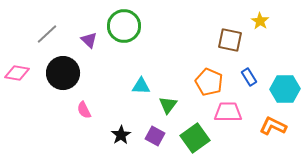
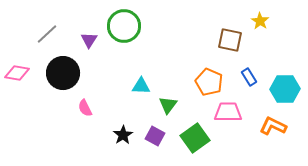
purple triangle: rotated 18 degrees clockwise
pink semicircle: moved 1 px right, 2 px up
black star: moved 2 px right
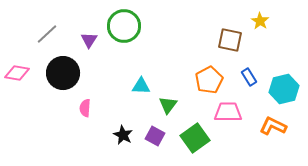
orange pentagon: moved 2 px up; rotated 20 degrees clockwise
cyan hexagon: moved 1 px left; rotated 12 degrees counterclockwise
pink semicircle: rotated 30 degrees clockwise
black star: rotated 12 degrees counterclockwise
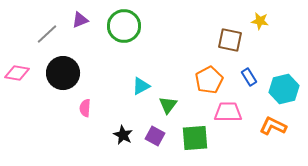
yellow star: rotated 24 degrees counterclockwise
purple triangle: moved 9 px left, 20 px up; rotated 36 degrees clockwise
cyan triangle: rotated 30 degrees counterclockwise
green square: rotated 32 degrees clockwise
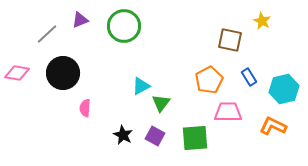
yellow star: moved 2 px right; rotated 18 degrees clockwise
green triangle: moved 7 px left, 2 px up
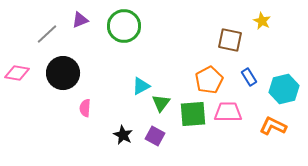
green square: moved 2 px left, 24 px up
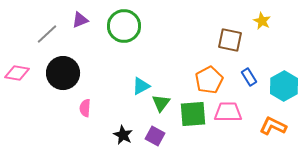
cyan hexagon: moved 3 px up; rotated 16 degrees counterclockwise
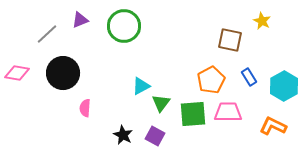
orange pentagon: moved 2 px right
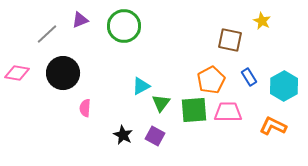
green square: moved 1 px right, 4 px up
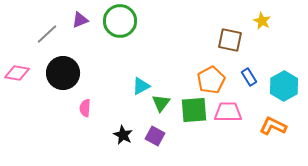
green circle: moved 4 px left, 5 px up
